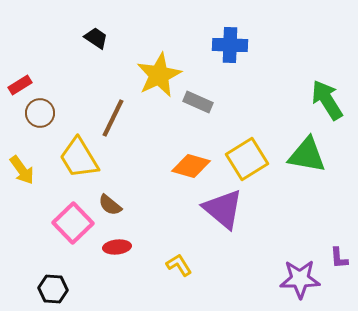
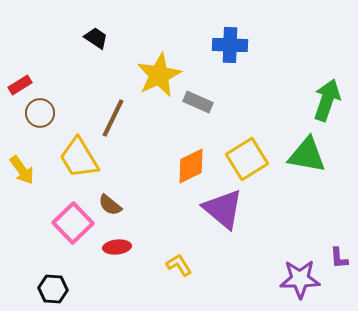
green arrow: rotated 51 degrees clockwise
orange diamond: rotated 42 degrees counterclockwise
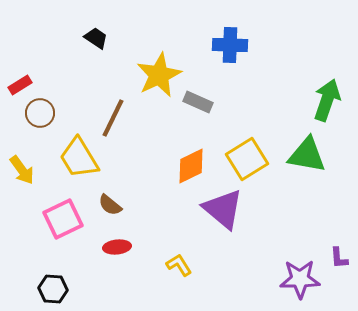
pink square: moved 10 px left, 4 px up; rotated 18 degrees clockwise
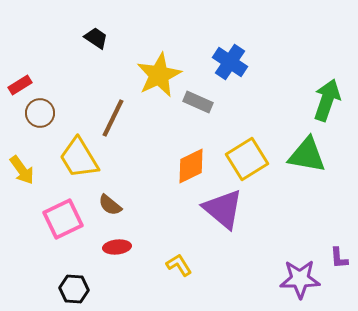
blue cross: moved 17 px down; rotated 32 degrees clockwise
black hexagon: moved 21 px right
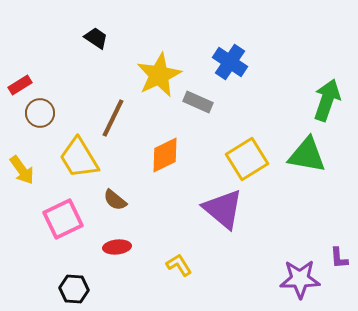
orange diamond: moved 26 px left, 11 px up
brown semicircle: moved 5 px right, 5 px up
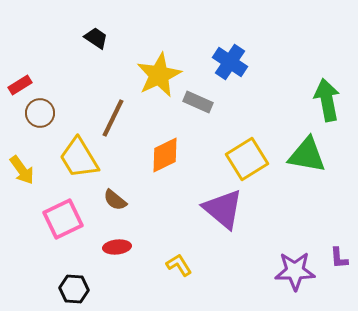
green arrow: rotated 30 degrees counterclockwise
purple star: moved 5 px left, 8 px up
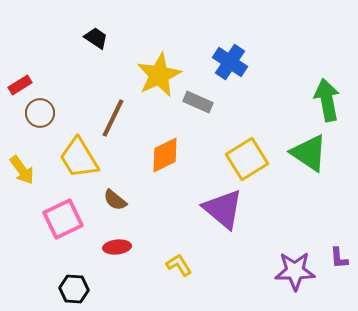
green triangle: moved 2 px right, 2 px up; rotated 24 degrees clockwise
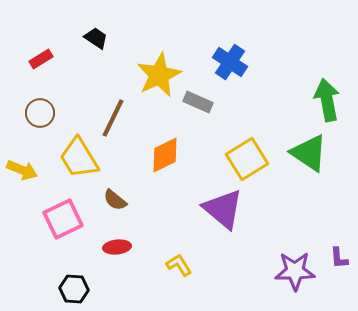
red rectangle: moved 21 px right, 26 px up
yellow arrow: rotated 32 degrees counterclockwise
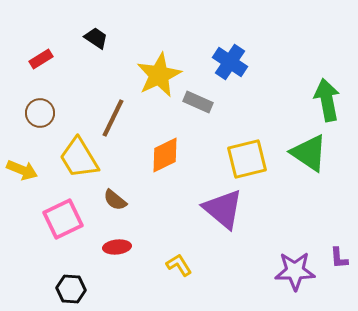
yellow square: rotated 18 degrees clockwise
black hexagon: moved 3 px left
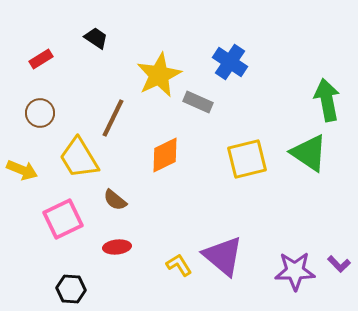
purple triangle: moved 47 px down
purple L-shape: moved 6 px down; rotated 40 degrees counterclockwise
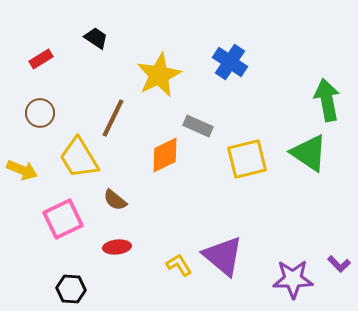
gray rectangle: moved 24 px down
purple star: moved 2 px left, 8 px down
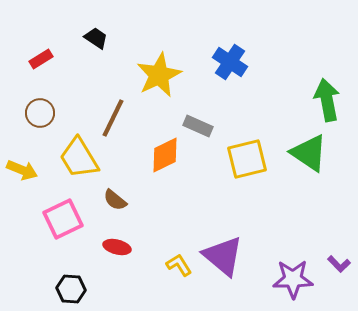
red ellipse: rotated 20 degrees clockwise
